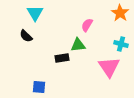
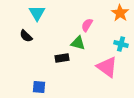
cyan triangle: moved 2 px right
green triangle: moved 2 px up; rotated 21 degrees clockwise
pink triangle: moved 2 px left; rotated 20 degrees counterclockwise
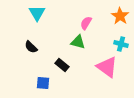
orange star: moved 3 px down
pink semicircle: moved 1 px left, 2 px up
black semicircle: moved 5 px right, 11 px down
green triangle: moved 1 px up
black rectangle: moved 7 px down; rotated 48 degrees clockwise
blue square: moved 4 px right, 4 px up
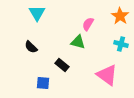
pink semicircle: moved 2 px right, 1 px down
pink triangle: moved 8 px down
